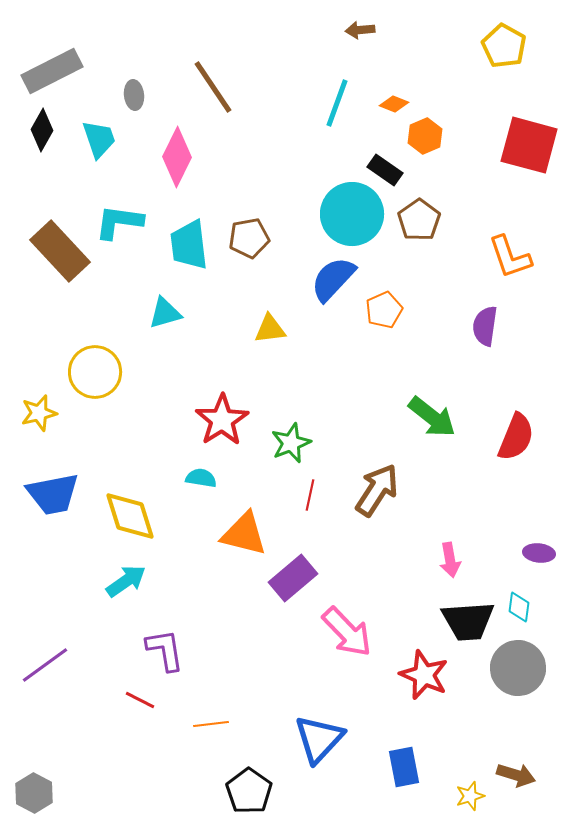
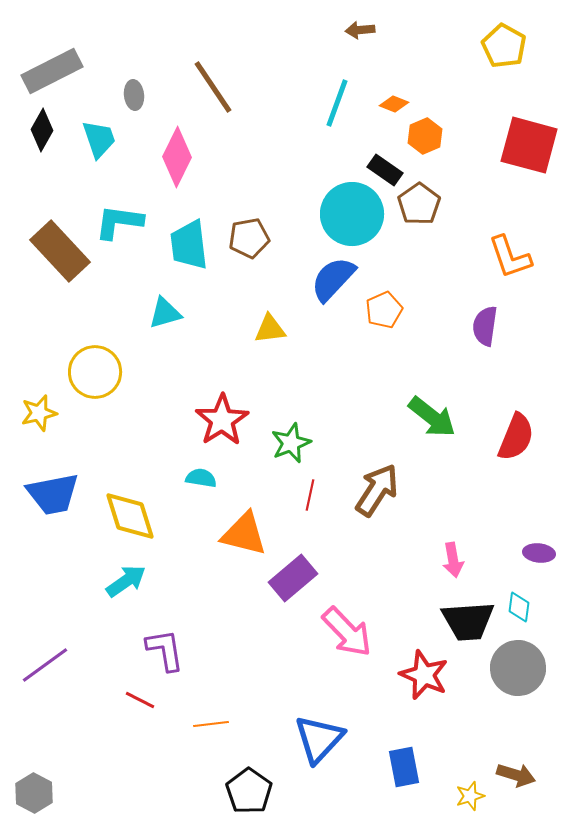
brown pentagon at (419, 220): moved 16 px up
pink arrow at (450, 560): moved 3 px right
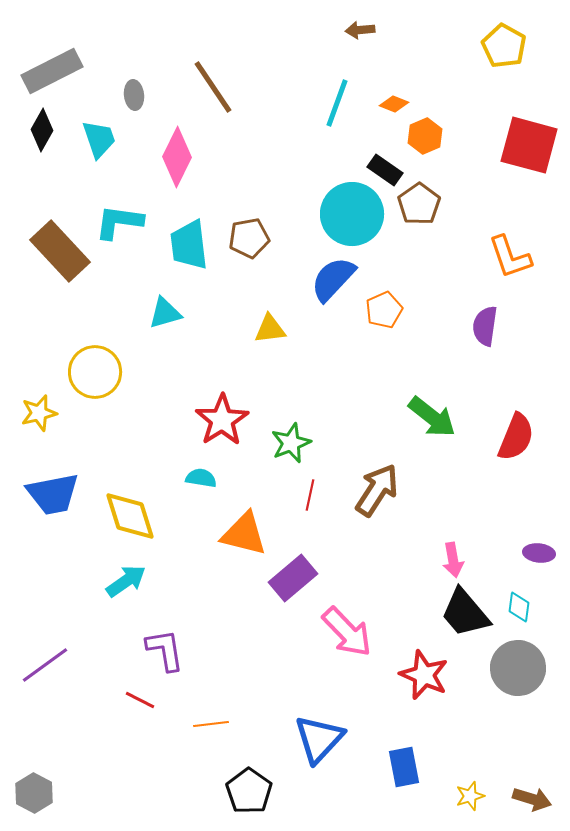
black trapezoid at (468, 621): moved 3 px left, 8 px up; rotated 54 degrees clockwise
brown arrow at (516, 775): moved 16 px right, 24 px down
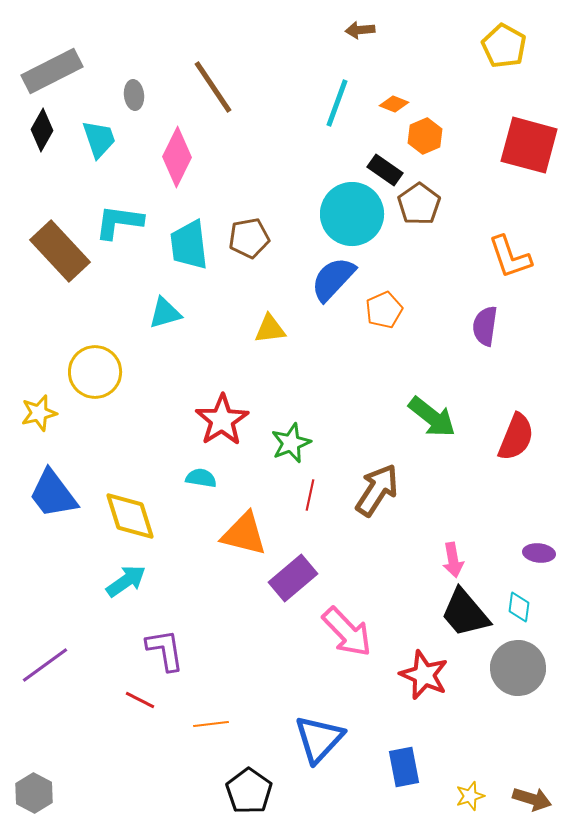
blue trapezoid at (53, 494): rotated 64 degrees clockwise
